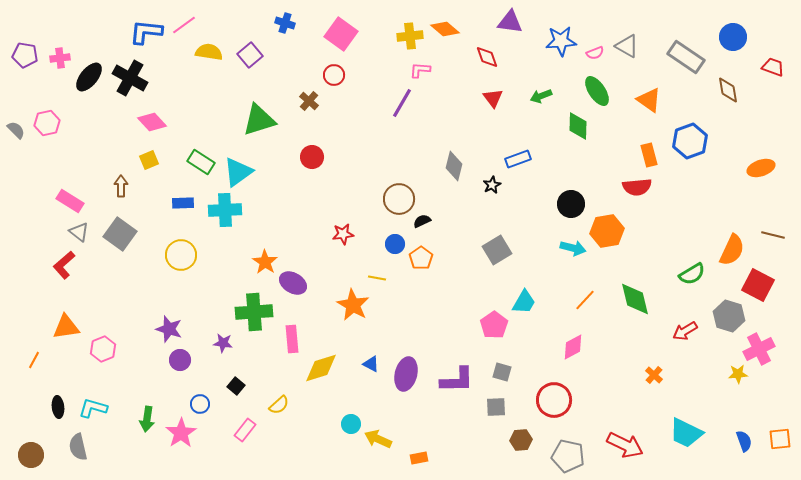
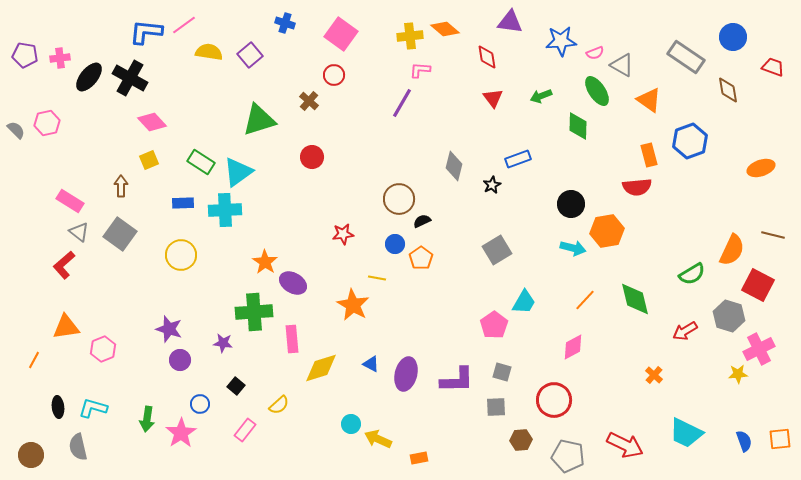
gray triangle at (627, 46): moved 5 px left, 19 px down
red diamond at (487, 57): rotated 10 degrees clockwise
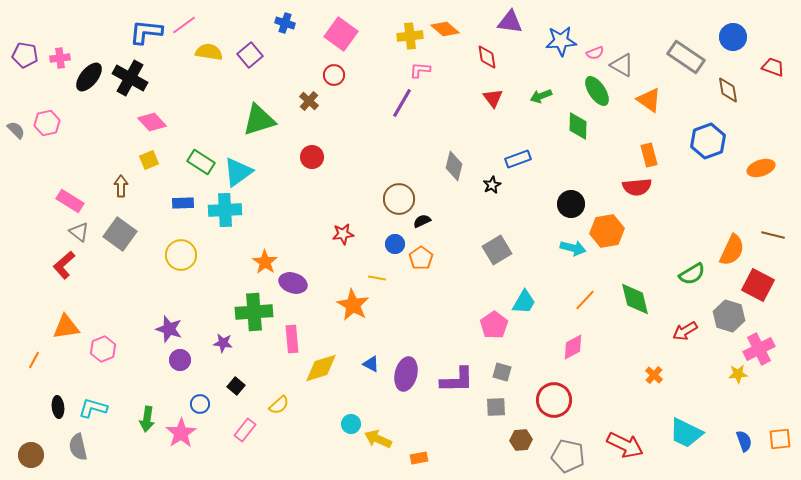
blue hexagon at (690, 141): moved 18 px right
purple ellipse at (293, 283): rotated 12 degrees counterclockwise
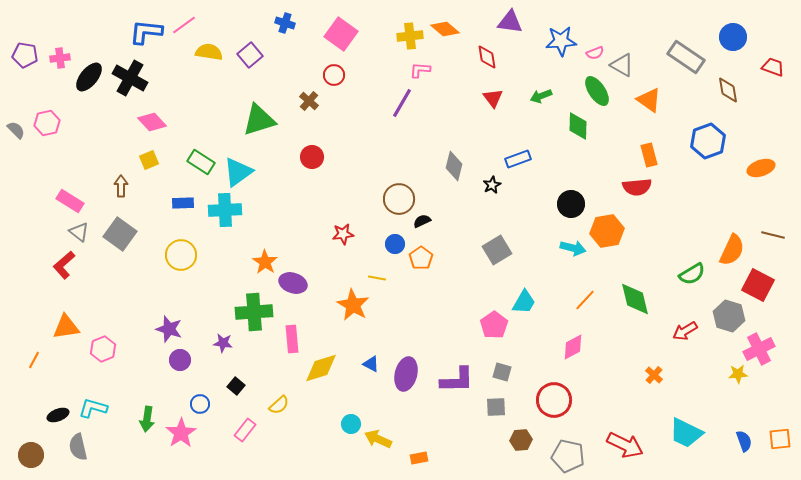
black ellipse at (58, 407): moved 8 px down; rotated 75 degrees clockwise
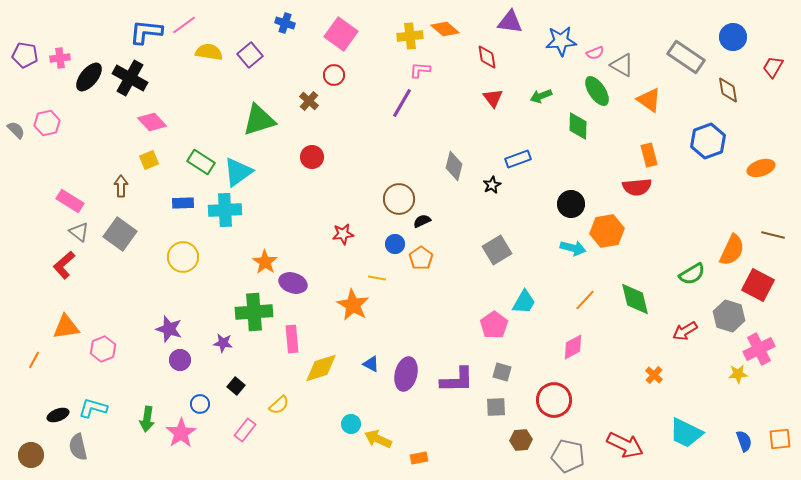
red trapezoid at (773, 67): rotated 80 degrees counterclockwise
yellow circle at (181, 255): moved 2 px right, 2 px down
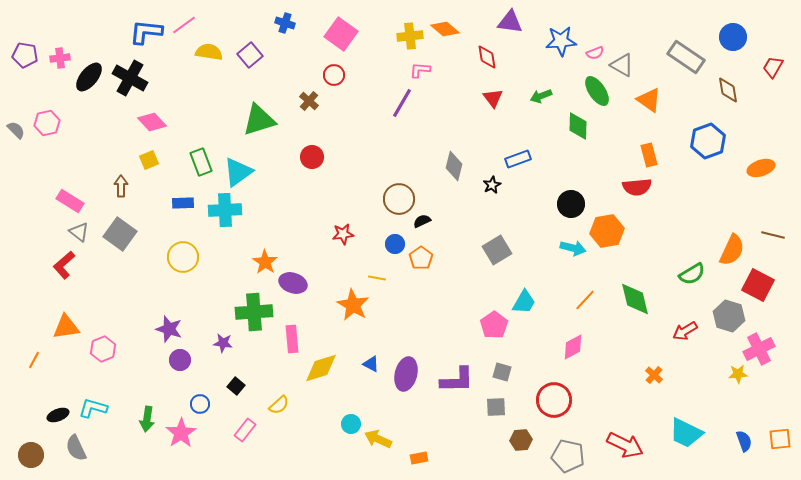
green rectangle at (201, 162): rotated 36 degrees clockwise
gray semicircle at (78, 447): moved 2 px left, 1 px down; rotated 12 degrees counterclockwise
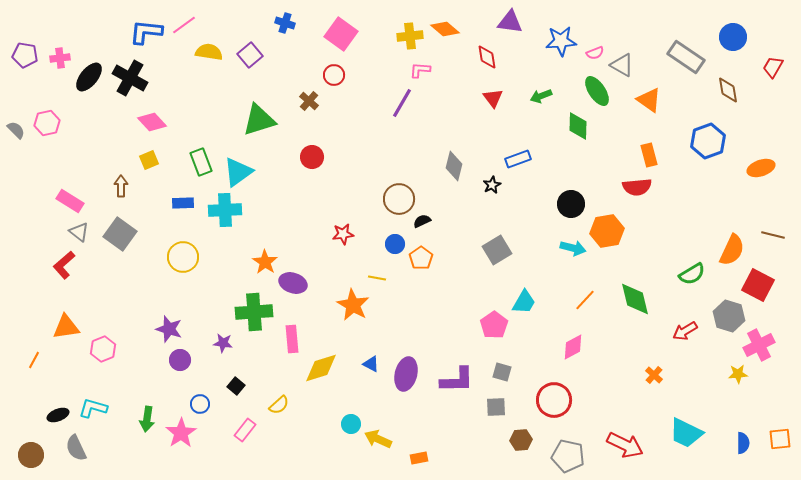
pink cross at (759, 349): moved 4 px up
blue semicircle at (744, 441): moved 1 px left, 2 px down; rotated 20 degrees clockwise
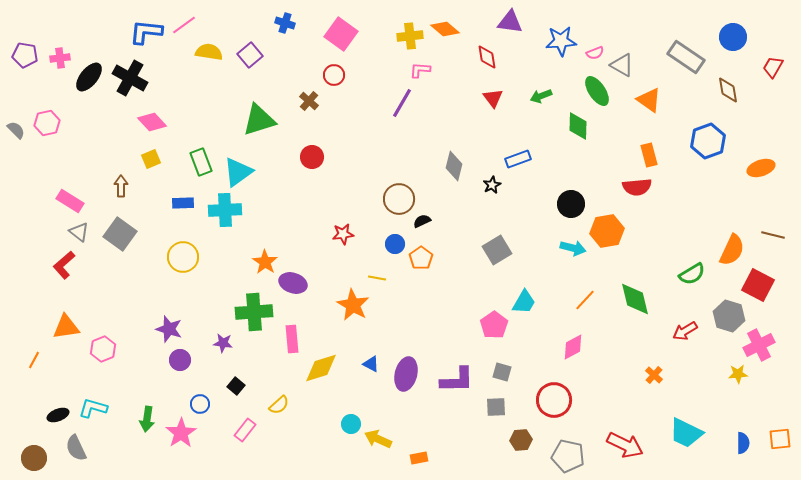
yellow square at (149, 160): moved 2 px right, 1 px up
brown circle at (31, 455): moved 3 px right, 3 px down
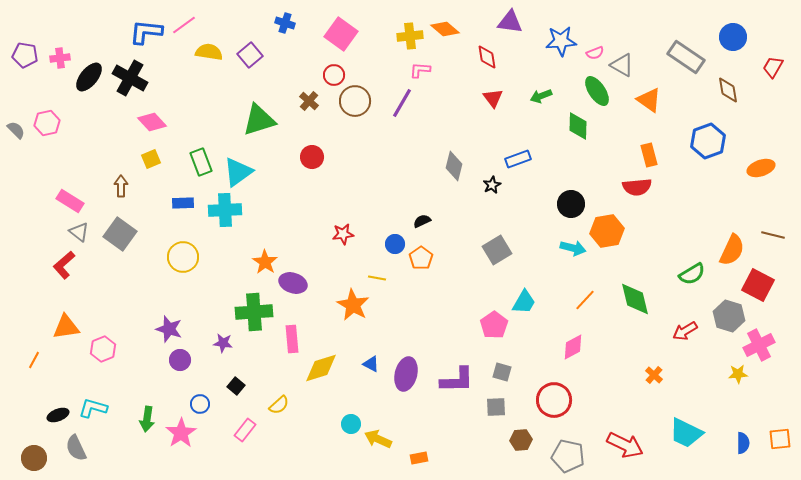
brown circle at (399, 199): moved 44 px left, 98 px up
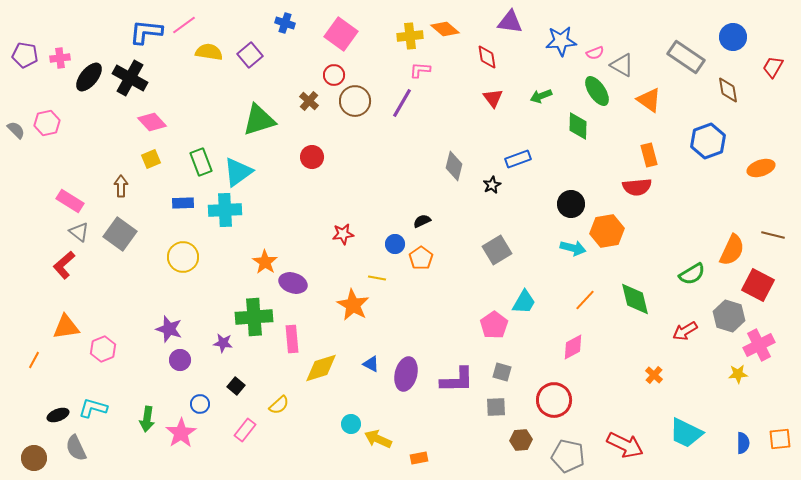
green cross at (254, 312): moved 5 px down
